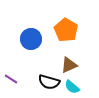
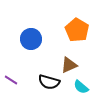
orange pentagon: moved 11 px right
purple line: moved 1 px down
cyan semicircle: moved 9 px right
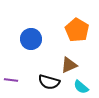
purple line: rotated 24 degrees counterclockwise
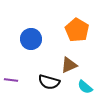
cyan semicircle: moved 4 px right
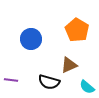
cyan semicircle: moved 2 px right
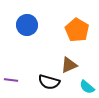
blue circle: moved 4 px left, 14 px up
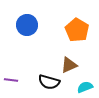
cyan semicircle: moved 2 px left; rotated 119 degrees clockwise
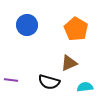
orange pentagon: moved 1 px left, 1 px up
brown triangle: moved 2 px up
cyan semicircle: rotated 14 degrees clockwise
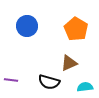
blue circle: moved 1 px down
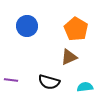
brown triangle: moved 6 px up
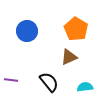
blue circle: moved 5 px down
black semicircle: rotated 145 degrees counterclockwise
